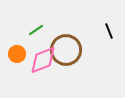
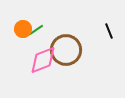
orange circle: moved 6 px right, 25 px up
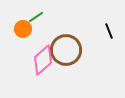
green line: moved 13 px up
pink diamond: rotated 20 degrees counterclockwise
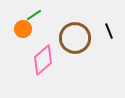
green line: moved 2 px left, 2 px up
brown circle: moved 9 px right, 12 px up
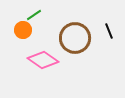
orange circle: moved 1 px down
pink diamond: rotated 76 degrees clockwise
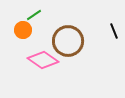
black line: moved 5 px right
brown circle: moved 7 px left, 3 px down
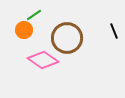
orange circle: moved 1 px right
brown circle: moved 1 px left, 3 px up
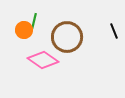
green line: moved 6 px down; rotated 42 degrees counterclockwise
brown circle: moved 1 px up
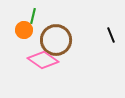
green line: moved 1 px left, 5 px up
black line: moved 3 px left, 4 px down
brown circle: moved 11 px left, 3 px down
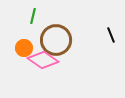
orange circle: moved 18 px down
